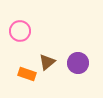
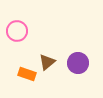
pink circle: moved 3 px left
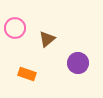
pink circle: moved 2 px left, 3 px up
brown triangle: moved 23 px up
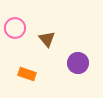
brown triangle: rotated 30 degrees counterclockwise
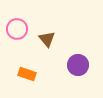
pink circle: moved 2 px right, 1 px down
purple circle: moved 2 px down
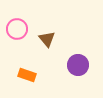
orange rectangle: moved 1 px down
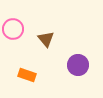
pink circle: moved 4 px left
brown triangle: moved 1 px left
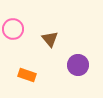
brown triangle: moved 4 px right
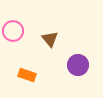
pink circle: moved 2 px down
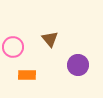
pink circle: moved 16 px down
orange rectangle: rotated 18 degrees counterclockwise
